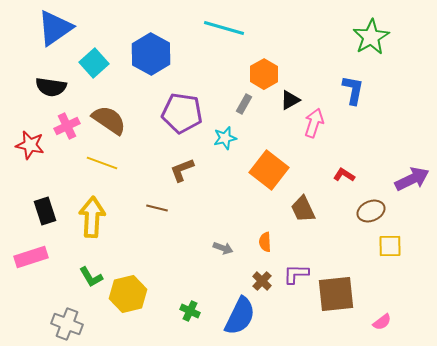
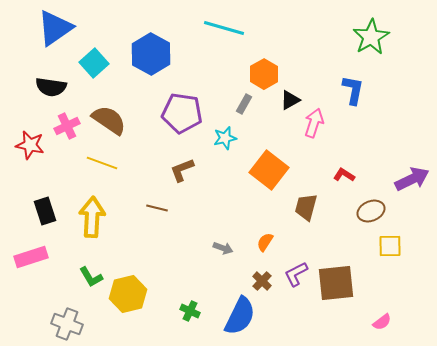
brown trapezoid: moved 3 px right, 2 px up; rotated 40 degrees clockwise
orange semicircle: rotated 36 degrees clockwise
purple L-shape: rotated 28 degrees counterclockwise
brown square: moved 11 px up
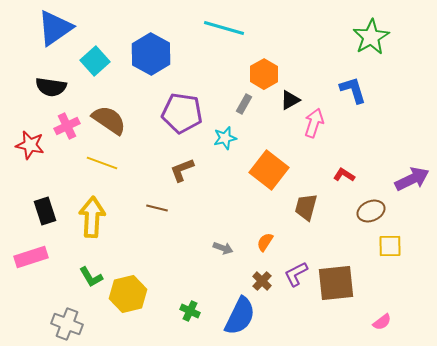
cyan square: moved 1 px right, 2 px up
blue L-shape: rotated 28 degrees counterclockwise
